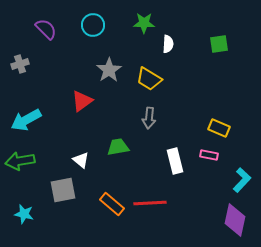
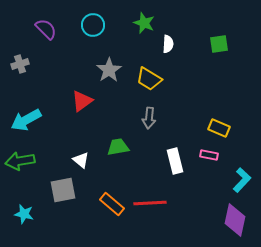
green star: rotated 20 degrees clockwise
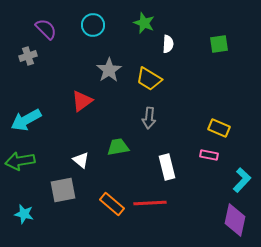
gray cross: moved 8 px right, 8 px up
white rectangle: moved 8 px left, 6 px down
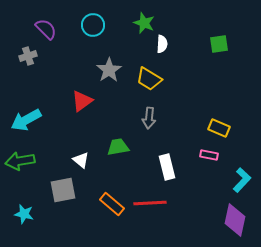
white semicircle: moved 6 px left
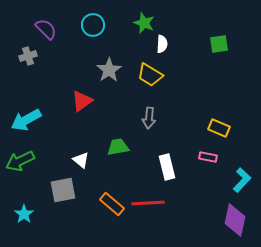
yellow trapezoid: moved 1 px right, 4 px up
pink rectangle: moved 1 px left, 2 px down
green arrow: rotated 16 degrees counterclockwise
red line: moved 2 px left
cyan star: rotated 24 degrees clockwise
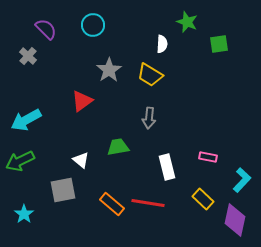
green star: moved 43 px right, 1 px up
gray cross: rotated 30 degrees counterclockwise
yellow rectangle: moved 16 px left, 71 px down; rotated 20 degrees clockwise
red line: rotated 12 degrees clockwise
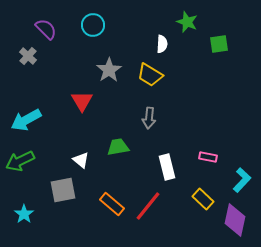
red triangle: rotated 25 degrees counterclockwise
red line: moved 3 px down; rotated 60 degrees counterclockwise
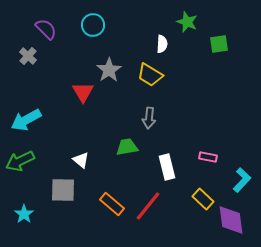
red triangle: moved 1 px right, 9 px up
green trapezoid: moved 9 px right
gray square: rotated 12 degrees clockwise
purple diamond: moved 4 px left; rotated 20 degrees counterclockwise
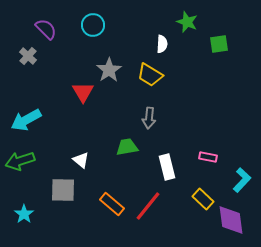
green arrow: rotated 8 degrees clockwise
